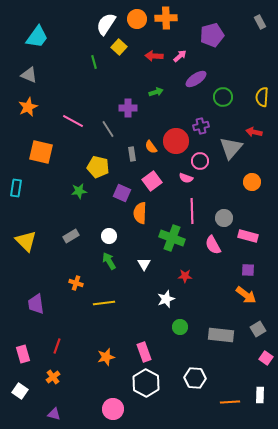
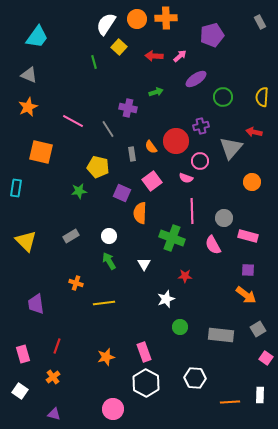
purple cross at (128, 108): rotated 12 degrees clockwise
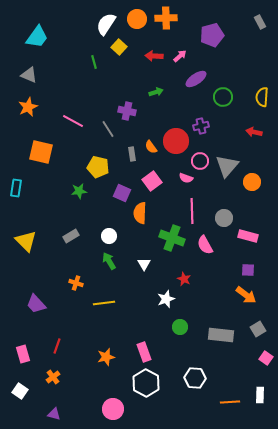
purple cross at (128, 108): moved 1 px left, 3 px down
gray triangle at (231, 148): moved 4 px left, 18 px down
pink semicircle at (213, 245): moved 8 px left
red star at (185, 276): moved 1 px left, 3 px down; rotated 24 degrees clockwise
purple trapezoid at (36, 304): rotated 35 degrees counterclockwise
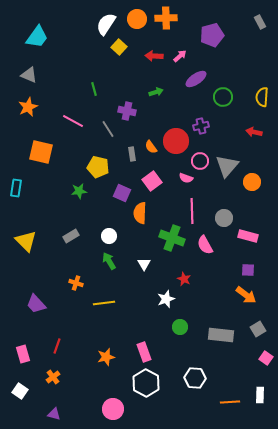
green line at (94, 62): moved 27 px down
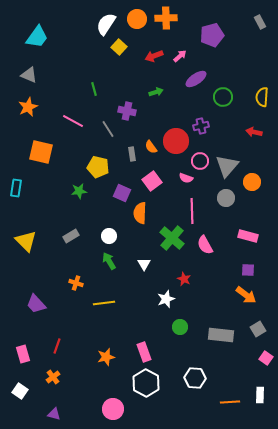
red arrow at (154, 56): rotated 24 degrees counterclockwise
gray circle at (224, 218): moved 2 px right, 20 px up
green cross at (172, 238): rotated 20 degrees clockwise
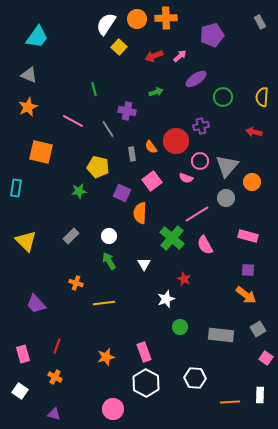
pink line at (192, 211): moved 5 px right, 3 px down; rotated 60 degrees clockwise
gray rectangle at (71, 236): rotated 14 degrees counterclockwise
orange cross at (53, 377): moved 2 px right; rotated 24 degrees counterclockwise
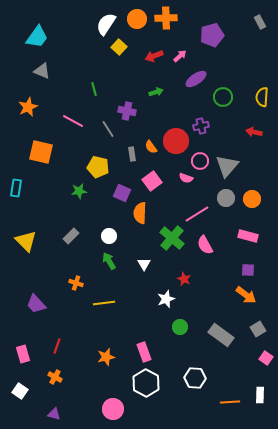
gray triangle at (29, 75): moved 13 px right, 4 px up
orange circle at (252, 182): moved 17 px down
gray rectangle at (221, 335): rotated 30 degrees clockwise
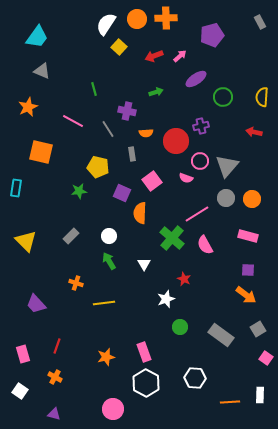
orange semicircle at (151, 147): moved 5 px left, 14 px up; rotated 56 degrees counterclockwise
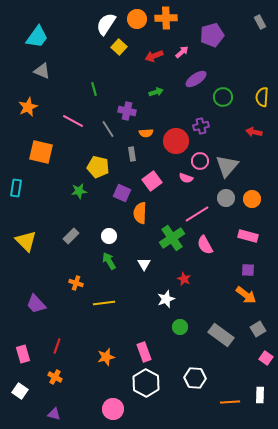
pink arrow at (180, 56): moved 2 px right, 4 px up
green cross at (172, 238): rotated 15 degrees clockwise
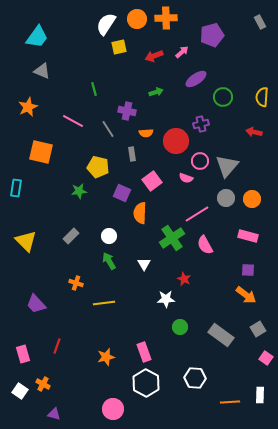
yellow square at (119, 47): rotated 35 degrees clockwise
purple cross at (201, 126): moved 2 px up
white star at (166, 299): rotated 18 degrees clockwise
orange cross at (55, 377): moved 12 px left, 7 px down
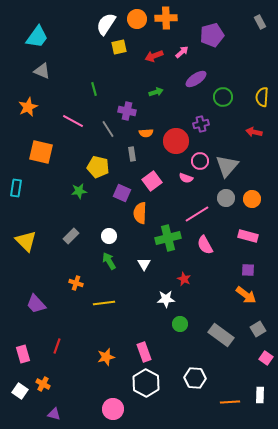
green cross at (172, 238): moved 4 px left; rotated 20 degrees clockwise
green circle at (180, 327): moved 3 px up
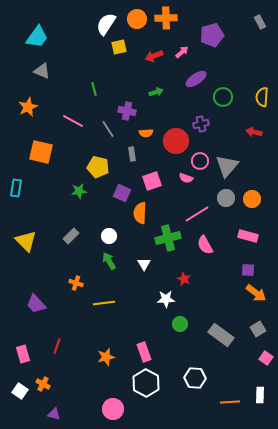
pink square at (152, 181): rotated 18 degrees clockwise
orange arrow at (246, 295): moved 10 px right, 2 px up
